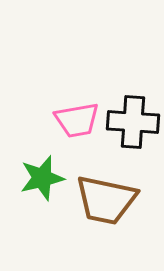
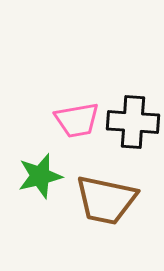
green star: moved 2 px left, 2 px up
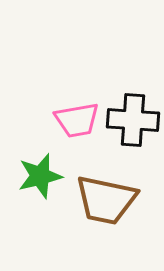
black cross: moved 2 px up
